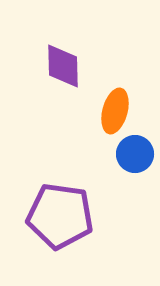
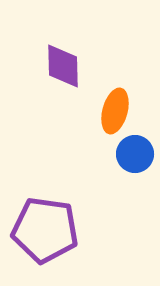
purple pentagon: moved 15 px left, 14 px down
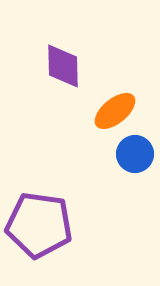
orange ellipse: rotated 36 degrees clockwise
purple pentagon: moved 6 px left, 5 px up
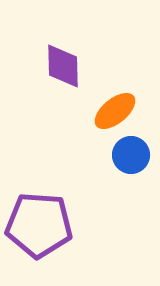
blue circle: moved 4 px left, 1 px down
purple pentagon: rotated 4 degrees counterclockwise
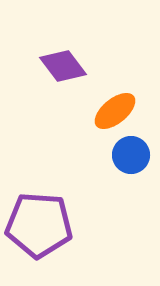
purple diamond: rotated 36 degrees counterclockwise
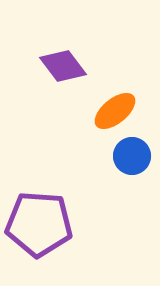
blue circle: moved 1 px right, 1 px down
purple pentagon: moved 1 px up
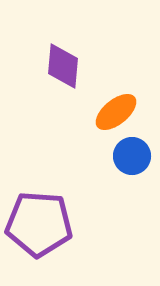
purple diamond: rotated 42 degrees clockwise
orange ellipse: moved 1 px right, 1 px down
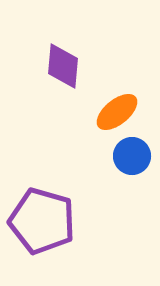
orange ellipse: moved 1 px right
purple pentagon: moved 3 px right, 3 px up; rotated 12 degrees clockwise
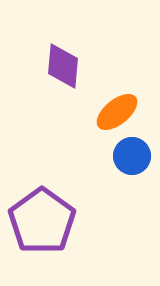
purple pentagon: rotated 20 degrees clockwise
